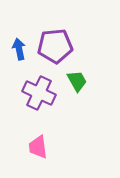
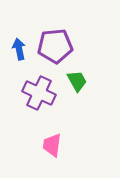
pink trapezoid: moved 14 px right, 2 px up; rotated 15 degrees clockwise
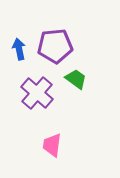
green trapezoid: moved 1 px left, 2 px up; rotated 25 degrees counterclockwise
purple cross: moved 2 px left; rotated 16 degrees clockwise
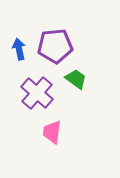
pink trapezoid: moved 13 px up
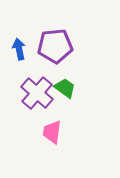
green trapezoid: moved 11 px left, 9 px down
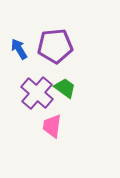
blue arrow: rotated 20 degrees counterclockwise
pink trapezoid: moved 6 px up
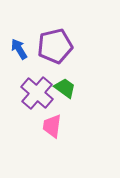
purple pentagon: rotated 8 degrees counterclockwise
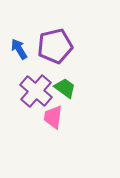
purple cross: moved 1 px left, 2 px up
pink trapezoid: moved 1 px right, 9 px up
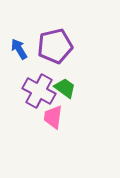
purple cross: moved 3 px right; rotated 12 degrees counterclockwise
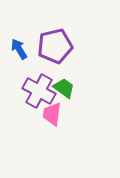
green trapezoid: moved 1 px left
pink trapezoid: moved 1 px left, 3 px up
